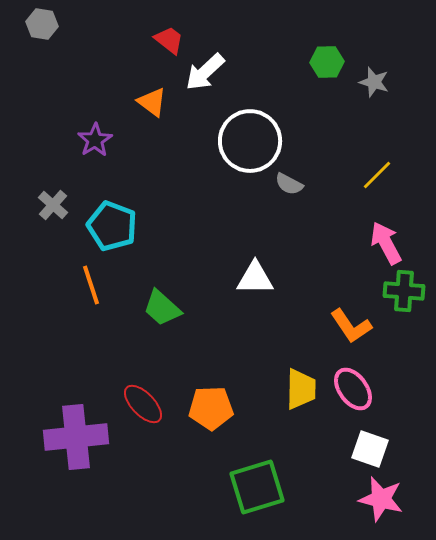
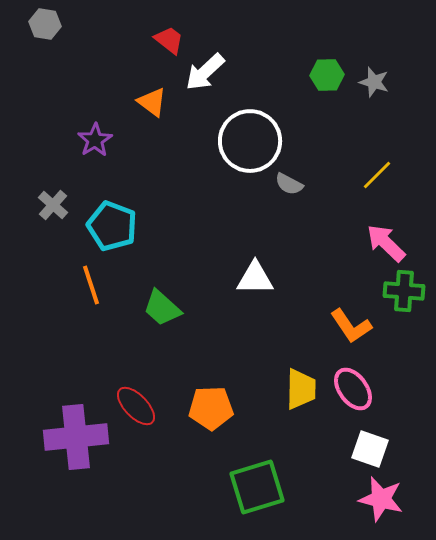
gray hexagon: moved 3 px right
green hexagon: moved 13 px down
pink arrow: rotated 18 degrees counterclockwise
red ellipse: moved 7 px left, 2 px down
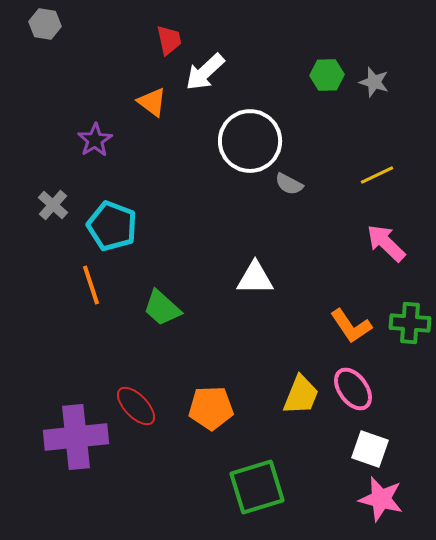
red trapezoid: rotated 40 degrees clockwise
yellow line: rotated 20 degrees clockwise
green cross: moved 6 px right, 32 px down
yellow trapezoid: moved 6 px down; rotated 21 degrees clockwise
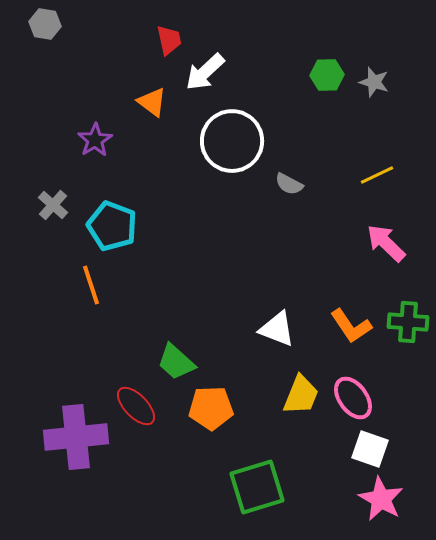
white circle: moved 18 px left
white triangle: moved 22 px right, 51 px down; rotated 21 degrees clockwise
green trapezoid: moved 14 px right, 54 px down
green cross: moved 2 px left, 1 px up
pink ellipse: moved 9 px down
pink star: rotated 15 degrees clockwise
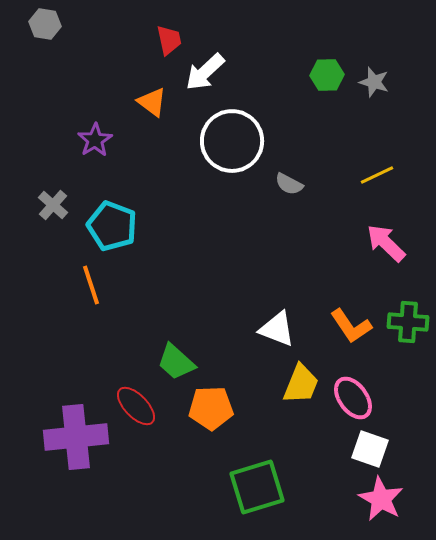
yellow trapezoid: moved 11 px up
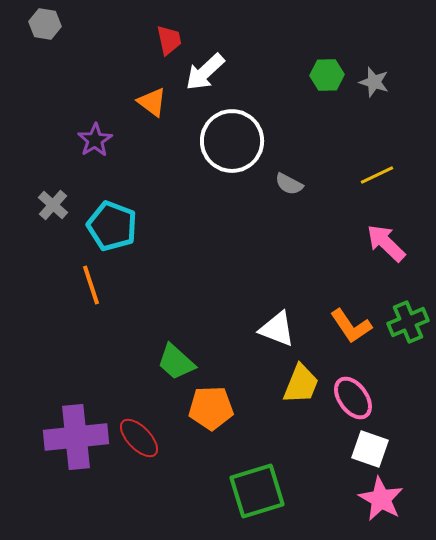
green cross: rotated 27 degrees counterclockwise
red ellipse: moved 3 px right, 32 px down
green square: moved 4 px down
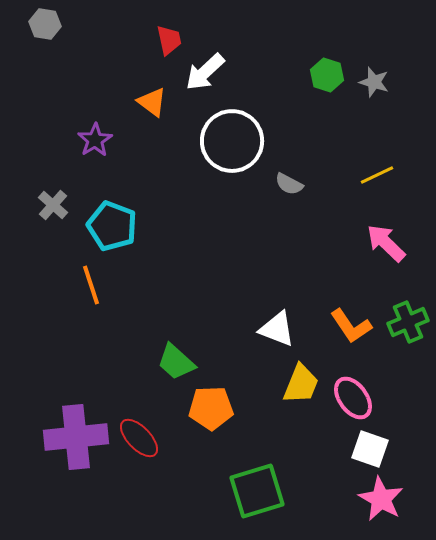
green hexagon: rotated 20 degrees clockwise
